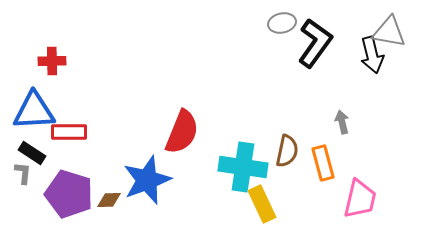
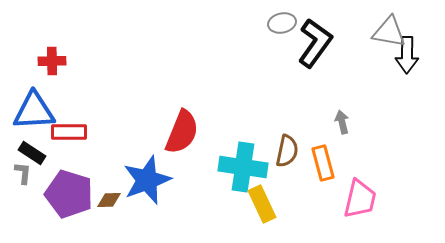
black arrow: moved 35 px right; rotated 15 degrees clockwise
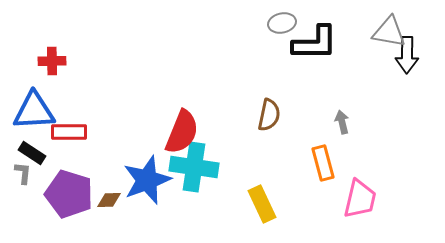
black L-shape: rotated 54 degrees clockwise
brown semicircle: moved 18 px left, 36 px up
cyan cross: moved 49 px left
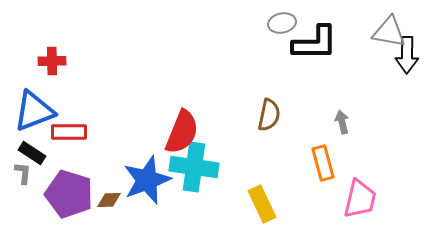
blue triangle: rotated 18 degrees counterclockwise
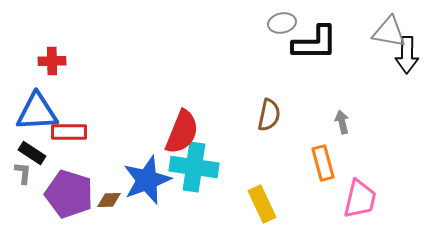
blue triangle: moved 3 px right, 1 px down; rotated 18 degrees clockwise
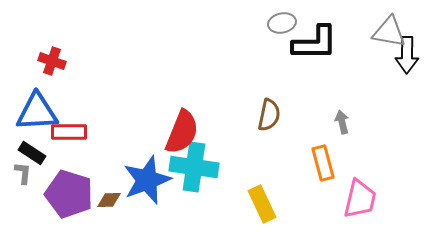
red cross: rotated 20 degrees clockwise
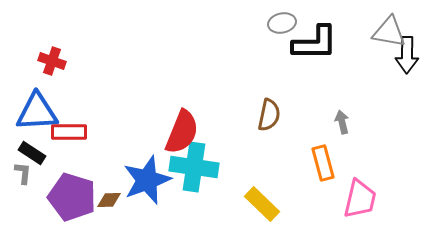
purple pentagon: moved 3 px right, 3 px down
yellow rectangle: rotated 21 degrees counterclockwise
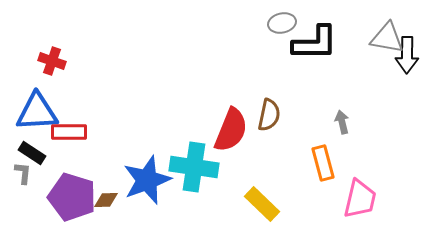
gray triangle: moved 2 px left, 6 px down
red semicircle: moved 49 px right, 2 px up
brown diamond: moved 3 px left
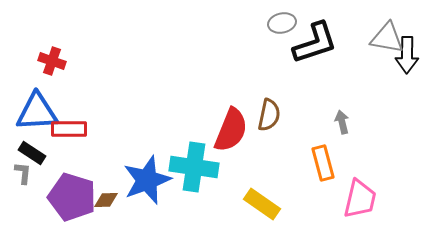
black L-shape: rotated 18 degrees counterclockwise
red rectangle: moved 3 px up
yellow rectangle: rotated 9 degrees counterclockwise
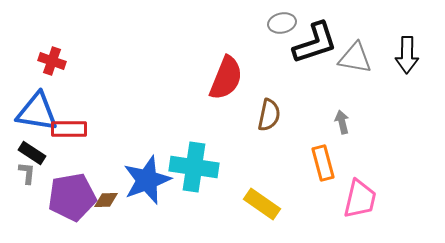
gray triangle: moved 32 px left, 20 px down
blue triangle: rotated 12 degrees clockwise
red semicircle: moved 5 px left, 52 px up
gray L-shape: moved 4 px right
purple pentagon: rotated 27 degrees counterclockwise
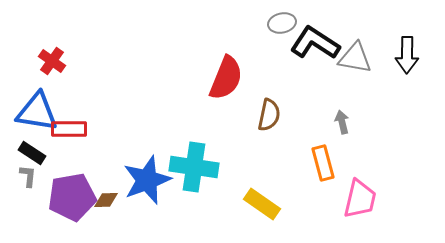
black L-shape: rotated 129 degrees counterclockwise
red cross: rotated 16 degrees clockwise
gray L-shape: moved 1 px right, 3 px down
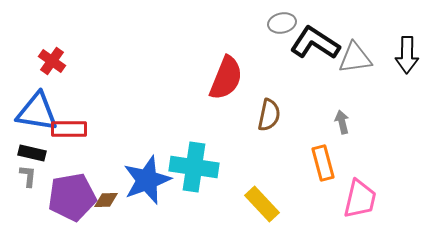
gray triangle: rotated 18 degrees counterclockwise
black rectangle: rotated 20 degrees counterclockwise
yellow rectangle: rotated 12 degrees clockwise
